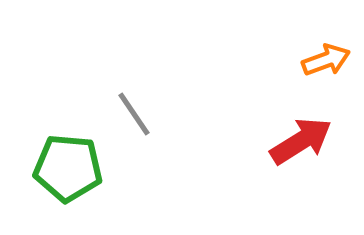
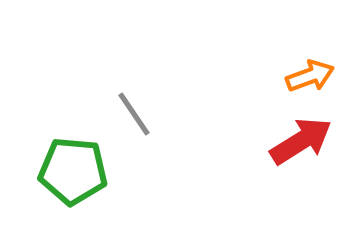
orange arrow: moved 16 px left, 16 px down
green pentagon: moved 5 px right, 3 px down
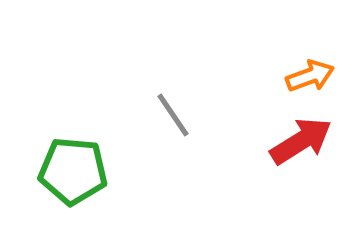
gray line: moved 39 px right, 1 px down
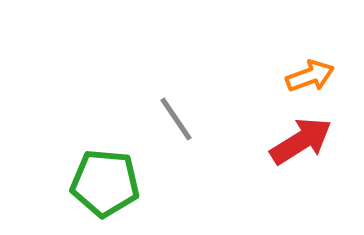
gray line: moved 3 px right, 4 px down
green pentagon: moved 32 px right, 12 px down
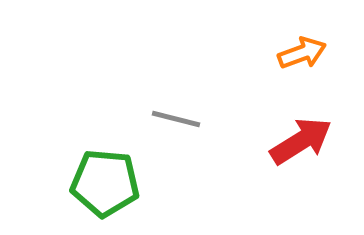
orange arrow: moved 8 px left, 23 px up
gray line: rotated 42 degrees counterclockwise
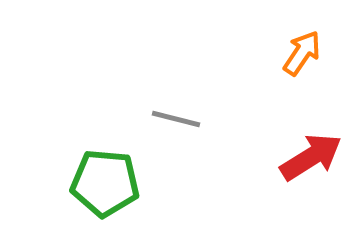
orange arrow: rotated 36 degrees counterclockwise
red arrow: moved 10 px right, 16 px down
